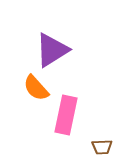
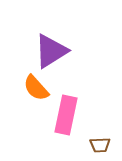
purple triangle: moved 1 px left, 1 px down
brown trapezoid: moved 2 px left, 2 px up
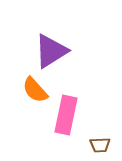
orange semicircle: moved 1 px left, 2 px down
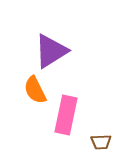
orange semicircle: rotated 16 degrees clockwise
brown trapezoid: moved 1 px right, 3 px up
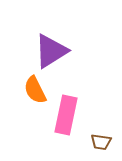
brown trapezoid: rotated 10 degrees clockwise
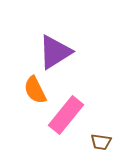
purple triangle: moved 4 px right, 1 px down
pink rectangle: rotated 27 degrees clockwise
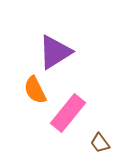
pink rectangle: moved 2 px right, 2 px up
brown trapezoid: moved 1 px left, 1 px down; rotated 45 degrees clockwise
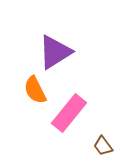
pink rectangle: moved 1 px right
brown trapezoid: moved 3 px right, 3 px down
